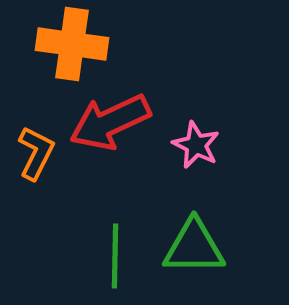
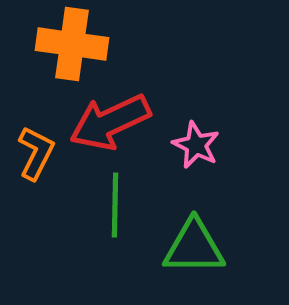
green line: moved 51 px up
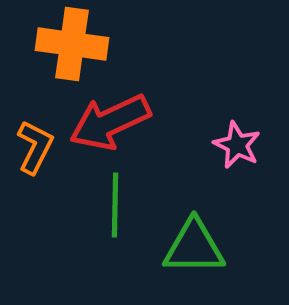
pink star: moved 41 px right
orange L-shape: moved 1 px left, 6 px up
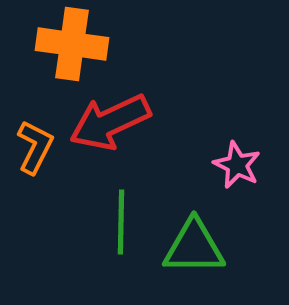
pink star: moved 20 px down
green line: moved 6 px right, 17 px down
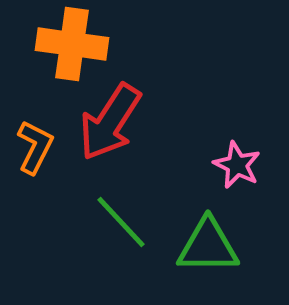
red arrow: rotated 32 degrees counterclockwise
green line: rotated 44 degrees counterclockwise
green triangle: moved 14 px right, 1 px up
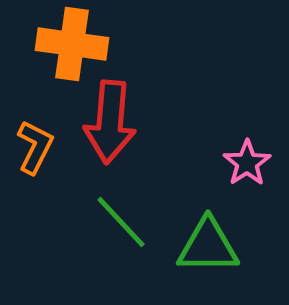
red arrow: rotated 28 degrees counterclockwise
pink star: moved 10 px right, 2 px up; rotated 12 degrees clockwise
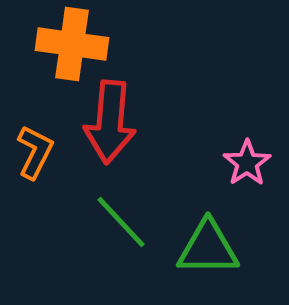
orange L-shape: moved 5 px down
green triangle: moved 2 px down
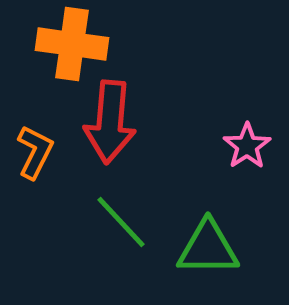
pink star: moved 17 px up
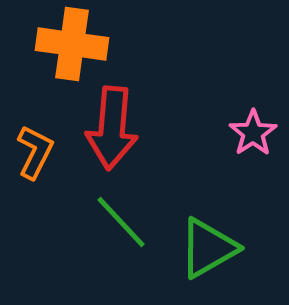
red arrow: moved 2 px right, 6 px down
pink star: moved 6 px right, 13 px up
green triangle: rotated 30 degrees counterclockwise
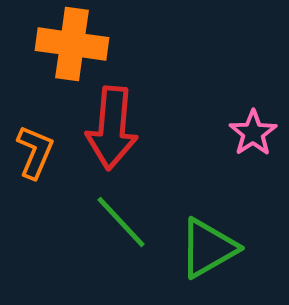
orange L-shape: rotated 4 degrees counterclockwise
